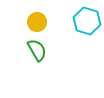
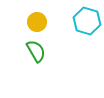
green semicircle: moved 1 px left, 1 px down
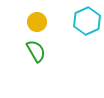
cyan hexagon: rotated 20 degrees clockwise
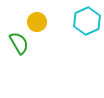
green semicircle: moved 17 px left, 8 px up
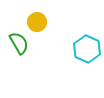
cyan hexagon: moved 28 px down; rotated 12 degrees counterclockwise
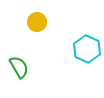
green semicircle: moved 24 px down
